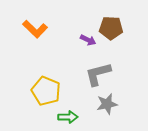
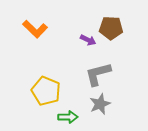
gray star: moved 7 px left; rotated 10 degrees counterclockwise
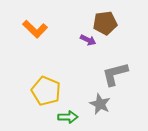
brown pentagon: moved 6 px left, 5 px up; rotated 10 degrees counterclockwise
gray L-shape: moved 17 px right
gray star: rotated 25 degrees counterclockwise
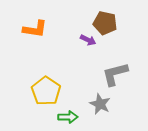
brown pentagon: rotated 20 degrees clockwise
orange L-shape: rotated 35 degrees counterclockwise
yellow pentagon: rotated 12 degrees clockwise
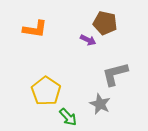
green arrow: rotated 48 degrees clockwise
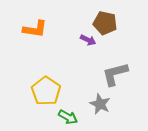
green arrow: rotated 18 degrees counterclockwise
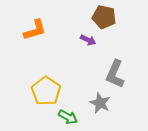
brown pentagon: moved 1 px left, 6 px up
orange L-shape: moved 1 px down; rotated 25 degrees counterclockwise
gray L-shape: rotated 52 degrees counterclockwise
gray star: moved 1 px up
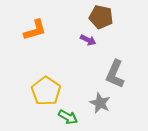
brown pentagon: moved 3 px left
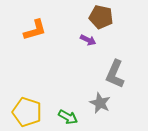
yellow pentagon: moved 19 px left, 21 px down; rotated 16 degrees counterclockwise
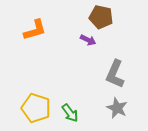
gray star: moved 17 px right, 5 px down
yellow pentagon: moved 9 px right, 4 px up
green arrow: moved 2 px right, 4 px up; rotated 24 degrees clockwise
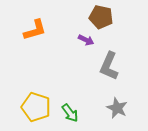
purple arrow: moved 2 px left
gray L-shape: moved 6 px left, 8 px up
yellow pentagon: moved 1 px up
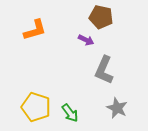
gray L-shape: moved 5 px left, 4 px down
